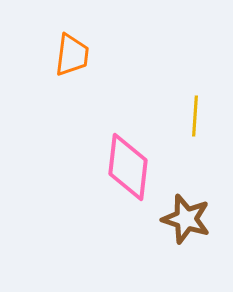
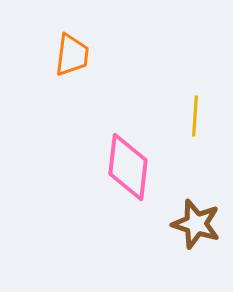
brown star: moved 10 px right, 5 px down
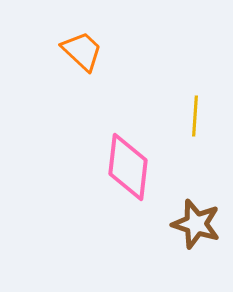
orange trapezoid: moved 10 px right, 4 px up; rotated 54 degrees counterclockwise
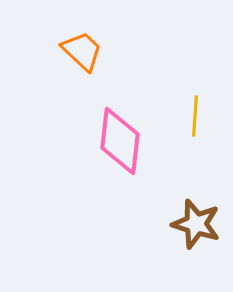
pink diamond: moved 8 px left, 26 px up
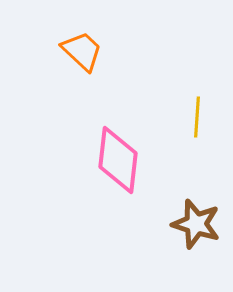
yellow line: moved 2 px right, 1 px down
pink diamond: moved 2 px left, 19 px down
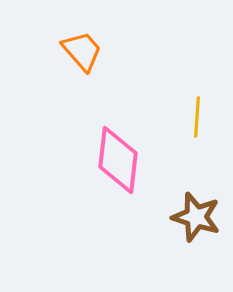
orange trapezoid: rotated 6 degrees clockwise
brown star: moved 7 px up
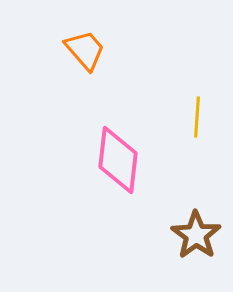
orange trapezoid: moved 3 px right, 1 px up
brown star: moved 18 px down; rotated 18 degrees clockwise
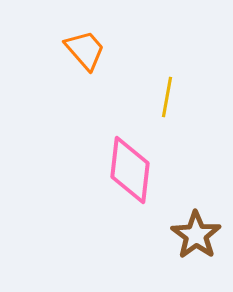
yellow line: moved 30 px left, 20 px up; rotated 6 degrees clockwise
pink diamond: moved 12 px right, 10 px down
